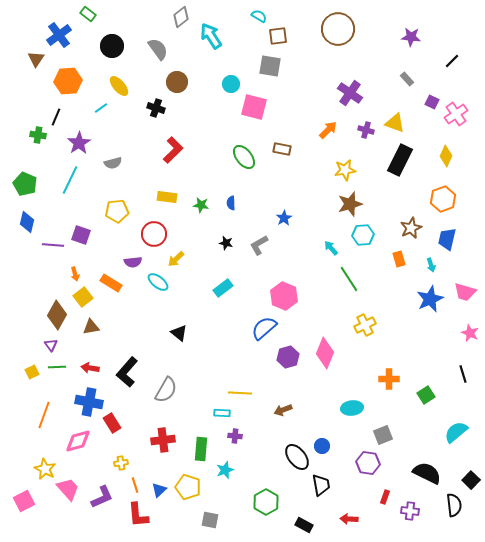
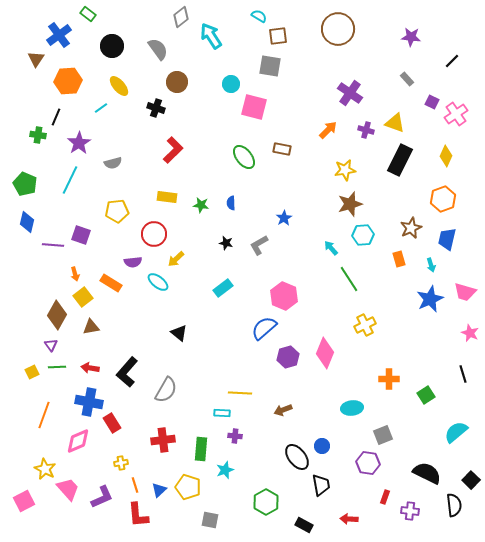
pink diamond at (78, 441): rotated 8 degrees counterclockwise
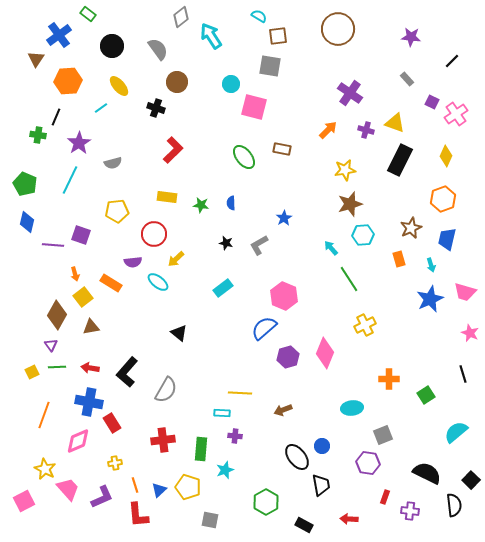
yellow cross at (121, 463): moved 6 px left
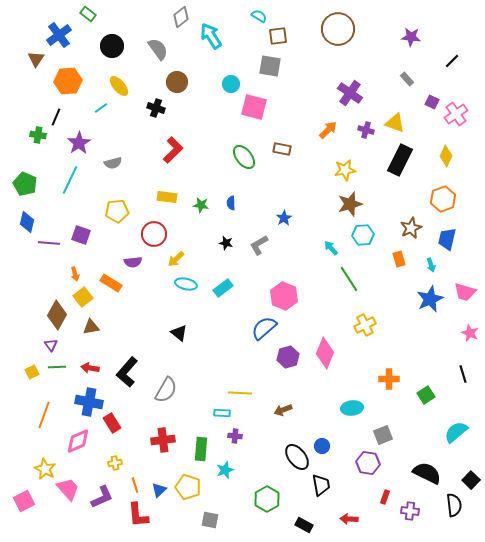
purple line at (53, 245): moved 4 px left, 2 px up
cyan ellipse at (158, 282): moved 28 px right, 2 px down; rotated 25 degrees counterclockwise
green hexagon at (266, 502): moved 1 px right, 3 px up
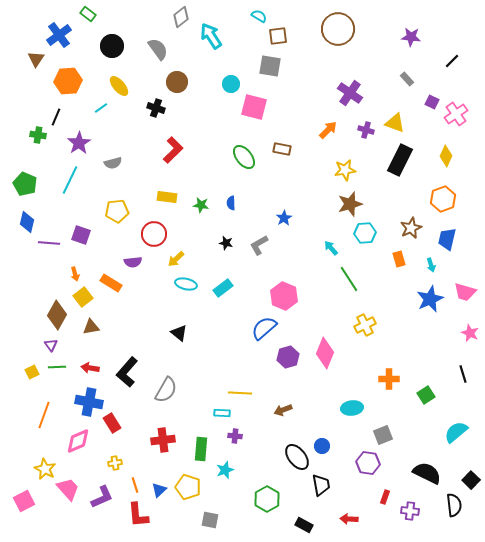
cyan hexagon at (363, 235): moved 2 px right, 2 px up
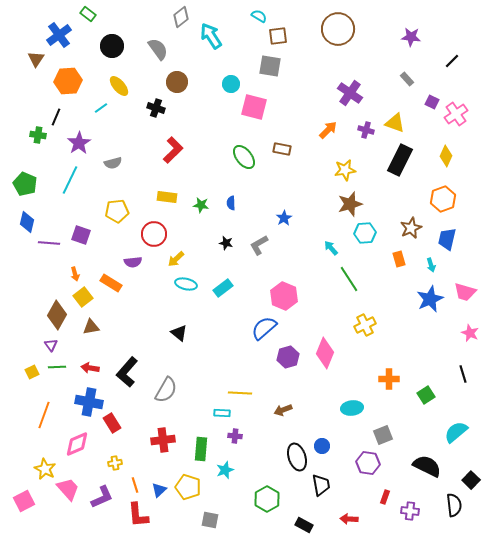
pink diamond at (78, 441): moved 1 px left, 3 px down
black ellipse at (297, 457): rotated 20 degrees clockwise
black semicircle at (427, 473): moved 7 px up
